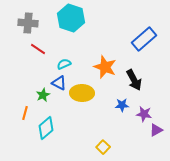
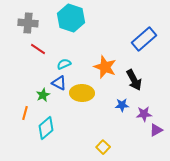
purple star: rotated 14 degrees counterclockwise
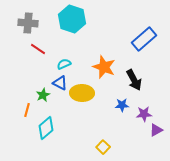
cyan hexagon: moved 1 px right, 1 px down
orange star: moved 1 px left
blue triangle: moved 1 px right
orange line: moved 2 px right, 3 px up
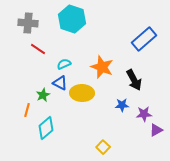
orange star: moved 2 px left
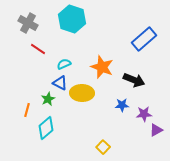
gray cross: rotated 24 degrees clockwise
black arrow: rotated 40 degrees counterclockwise
green star: moved 5 px right, 4 px down
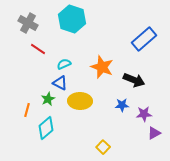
yellow ellipse: moved 2 px left, 8 px down
purple triangle: moved 2 px left, 3 px down
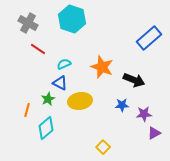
blue rectangle: moved 5 px right, 1 px up
yellow ellipse: rotated 10 degrees counterclockwise
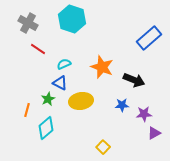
yellow ellipse: moved 1 px right
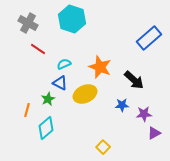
orange star: moved 2 px left
black arrow: rotated 20 degrees clockwise
yellow ellipse: moved 4 px right, 7 px up; rotated 15 degrees counterclockwise
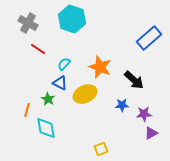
cyan semicircle: rotated 24 degrees counterclockwise
green star: rotated 16 degrees counterclockwise
cyan diamond: rotated 60 degrees counterclockwise
purple triangle: moved 3 px left
yellow square: moved 2 px left, 2 px down; rotated 24 degrees clockwise
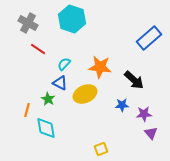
orange star: rotated 15 degrees counterclockwise
purple triangle: rotated 40 degrees counterclockwise
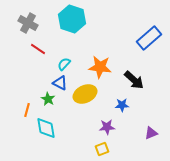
purple star: moved 37 px left, 13 px down
purple triangle: rotated 48 degrees clockwise
yellow square: moved 1 px right
